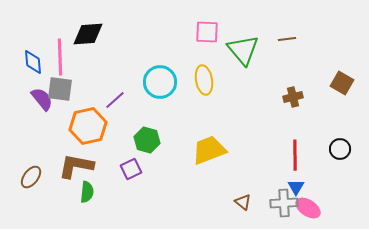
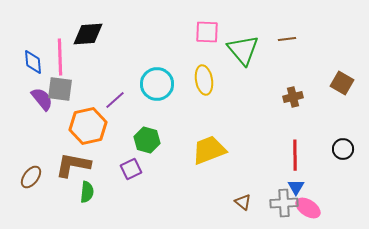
cyan circle: moved 3 px left, 2 px down
black circle: moved 3 px right
brown L-shape: moved 3 px left, 1 px up
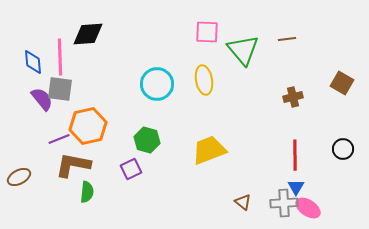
purple line: moved 56 px left, 39 px down; rotated 20 degrees clockwise
brown ellipse: moved 12 px left; rotated 25 degrees clockwise
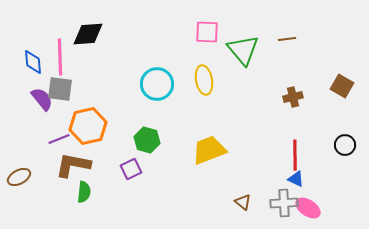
brown square: moved 3 px down
black circle: moved 2 px right, 4 px up
blue triangle: moved 8 px up; rotated 36 degrees counterclockwise
green semicircle: moved 3 px left
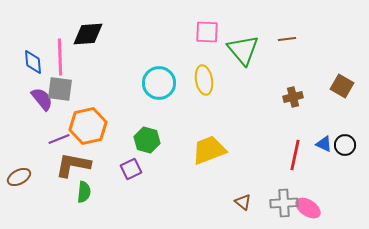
cyan circle: moved 2 px right, 1 px up
red line: rotated 12 degrees clockwise
blue triangle: moved 28 px right, 35 px up
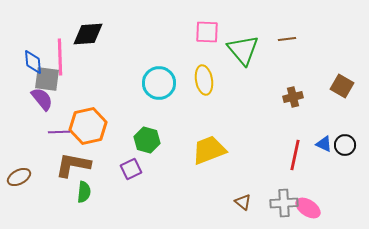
gray square: moved 13 px left, 10 px up
purple line: moved 7 px up; rotated 20 degrees clockwise
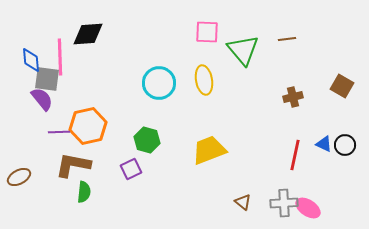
blue diamond: moved 2 px left, 2 px up
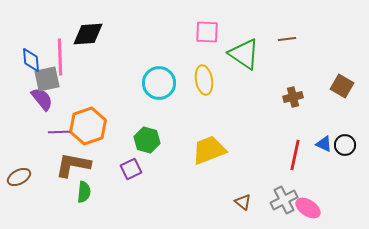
green triangle: moved 1 px right, 4 px down; rotated 16 degrees counterclockwise
gray square: rotated 20 degrees counterclockwise
orange hexagon: rotated 6 degrees counterclockwise
gray cross: moved 3 px up; rotated 24 degrees counterclockwise
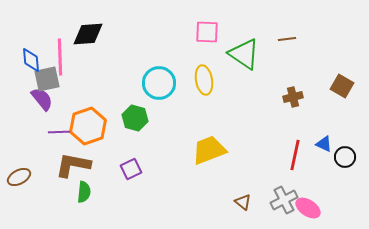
green hexagon: moved 12 px left, 22 px up
black circle: moved 12 px down
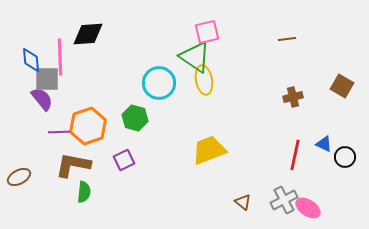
pink square: rotated 15 degrees counterclockwise
green triangle: moved 49 px left, 3 px down
gray square: rotated 12 degrees clockwise
purple square: moved 7 px left, 9 px up
